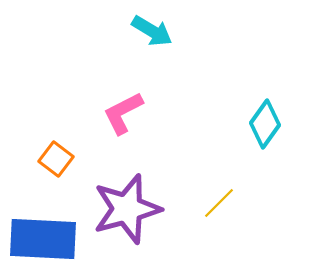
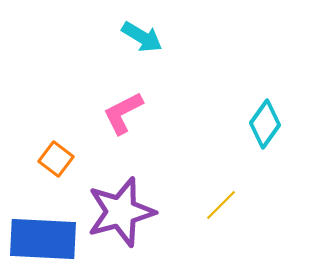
cyan arrow: moved 10 px left, 6 px down
yellow line: moved 2 px right, 2 px down
purple star: moved 6 px left, 3 px down
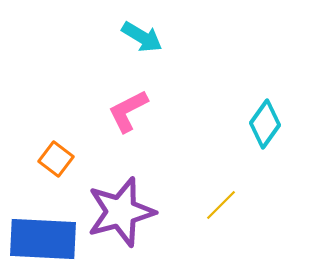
pink L-shape: moved 5 px right, 2 px up
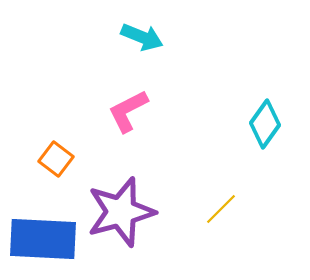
cyan arrow: rotated 9 degrees counterclockwise
yellow line: moved 4 px down
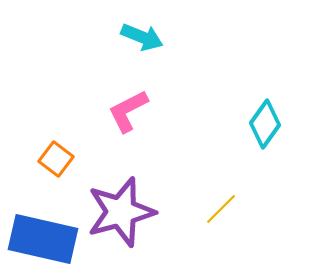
blue rectangle: rotated 10 degrees clockwise
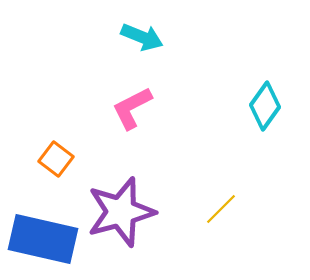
pink L-shape: moved 4 px right, 3 px up
cyan diamond: moved 18 px up
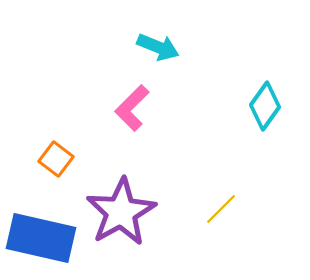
cyan arrow: moved 16 px right, 10 px down
pink L-shape: rotated 18 degrees counterclockwise
purple star: rotated 14 degrees counterclockwise
blue rectangle: moved 2 px left, 1 px up
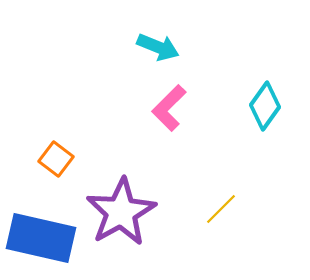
pink L-shape: moved 37 px right
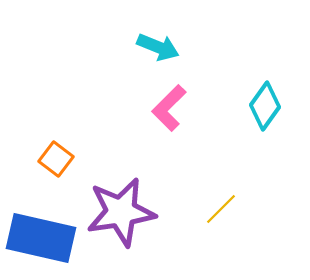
purple star: rotated 20 degrees clockwise
